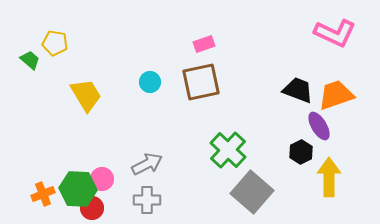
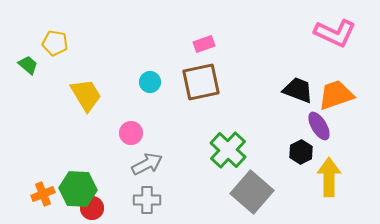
green trapezoid: moved 2 px left, 5 px down
pink circle: moved 29 px right, 46 px up
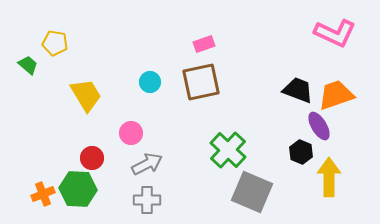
black hexagon: rotated 10 degrees counterclockwise
gray square: rotated 18 degrees counterclockwise
red circle: moved 50 px up
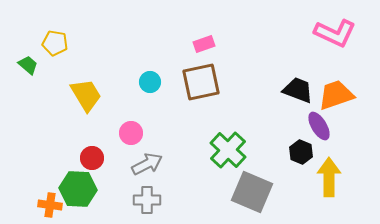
orange cross: moved 7 px right, 11 px down; rotated 30 degrees clockwise
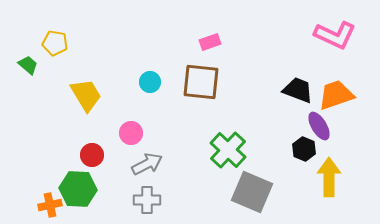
pink L-shape: moved 2 px down
pink rectangle: moved 6 px right, 2 px up
brown square: rotated 18 degrees clockwise
black hexagon: moved 3 px right, 3 px up
red circle: moved 3 px up
orange cross: rotated 20 degrees counterclockwise
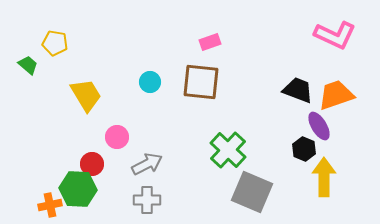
pink circle: moved 14 px left, 4 px down
red circle: moved 9 px down
yellow arrow: moved 5 px left
